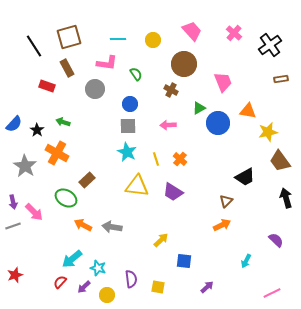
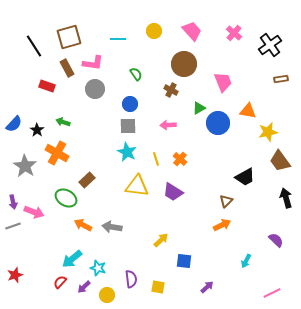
yellow circle at (153, 40): moved 1 px right, 9 px up
pink L-shape at (107, 63): moved 14 px left
pink arrow at (34, 212): rotated 24 degrees counterclockwise
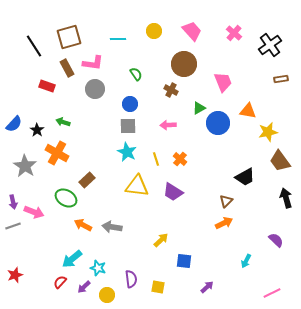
orange arrow at (222, 225): moved 2 px right, 2 px up
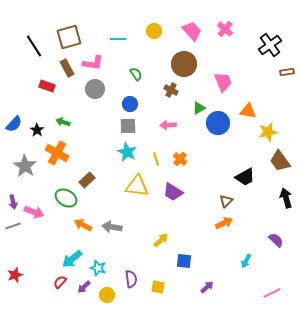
pink cross at (234, 33): moved 9 px left, 4 px up
brown rectangle at (281, 79): moved 6 px right, 7 px up
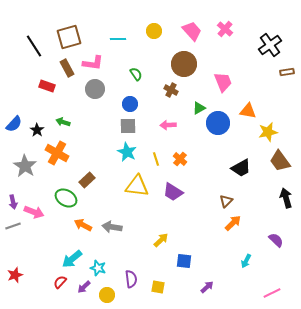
black trapezoid at (245, 177): moved 4 px left, 9 px up
orange arrow at (224, 223): moved 9 px right; rotated 18 degrees counterclockwise
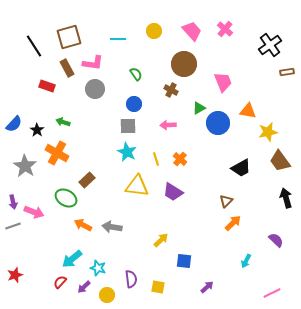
blue circle at (130, 104): moved 4 px right
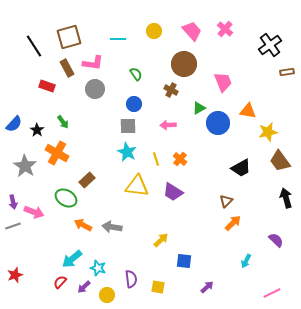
green arrow at (63, 122): rotated 144 degrees counterclockwise
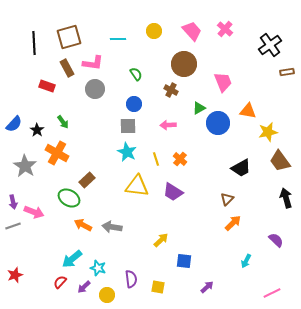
black line at (34, 46): moved 3 px up; rotated 30 degrees clockwise
green ellipse at (66, 198): moved 3 px right
brown triangle at (226, 201): moved 1 px right, 2 px up
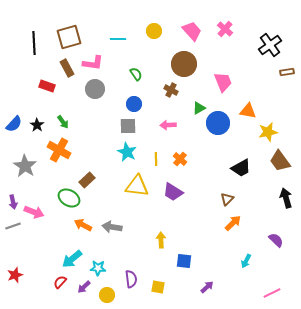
black star at (37, 130): moved 5 px up
orange cross at (57, 153): moved 2 px right, 3 px up
yellow line at (156, 159): rotated 16 degrees clockwise
yellow arrow at (161, 240): rotated 49 degrees counterclockwise
cyan star at (98, 268): rotated 14 degrees counterclockwise
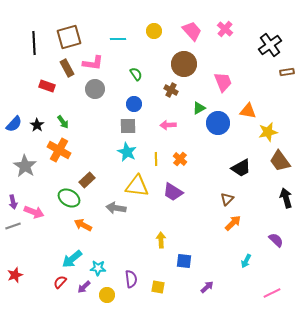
gray arrow at (112, 227): moved 4 px right, 19 px up
